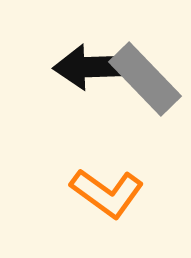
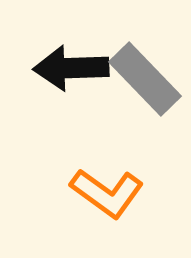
black arrow: moved 20 px left, 1 px down
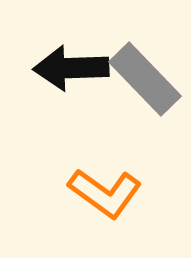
orange L-shape: moved 2 px left
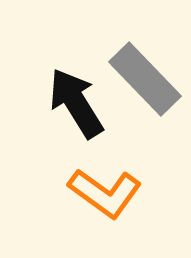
black arrow: moved 5 px right, 35 px down; rotated 60 degrees clockwise
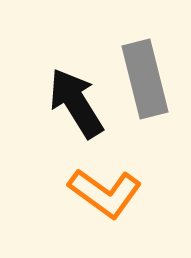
gray rectangle: rotated 30 degrees clockwise
